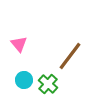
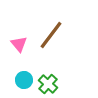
brown line: moved 19 px left, 21 px up
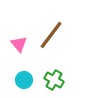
green cross: moved 6 px right, 4 px up; rotated 12 degrees counterclockwise
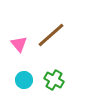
brown line: rotated 12 degrees clockwise
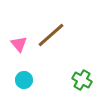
green cross: moved 28 px right
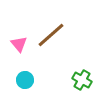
cyan circle: moved 1 px right
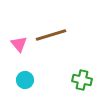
brown line: rotated 24 degrees clockwise
green cross: rotated 18 degrees counterclockwise
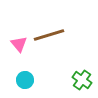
brown line: moved 2 px left
green cross: rotated 24 degrees clockwise
